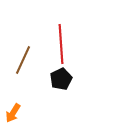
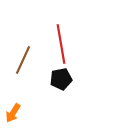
red line: rotated 6 degrees counterclockwise
black pentagon: rotated 15 degrees clockwise
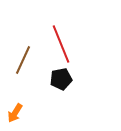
red line: rotated 12 degrees counterclockwise
orange arrow: moved 2 px right
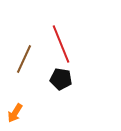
brown line: moved 1 px right, 1 px up
black pentagon: rotated 20 degrees clockwise
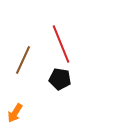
brown line: moved 1 px left, 1 px down
black pentagon: moved 1 px left
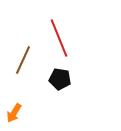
red line: moved 2 px left, 6 px up
orange arrow: moved 1 px left
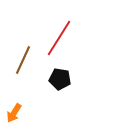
red line: rotated 54 degrees clockwise
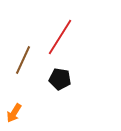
red line: moved 1 px right, 1 px up
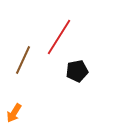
red line: moved 1 px left
black pentagon: moved 17 px right, 8 px up; rotated 20 degrees counterclockwise
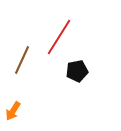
brown line: moved 1 px left
orange arrow: moved 1 px left, 2 px up
